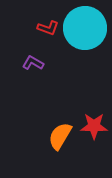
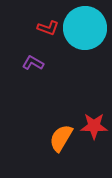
orange semicircle: moved 1 px right, 2 px down
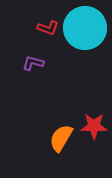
purple L-shape: rotated 15 degrees counterclockwise
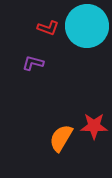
cyan circle: moved 2 px right, 2 px up
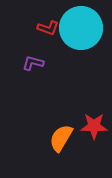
cyan circle: moved 6 px left, 2 px down
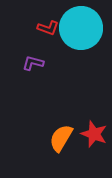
red star: moved 8 px down; rotated 20 degrees clockwise
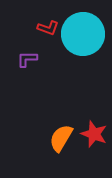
cyan circle: moved 2 px right, 6 px down
purple L-shape: moved 6 px left, 4 px up; rotated 15 degrees counterclockwise
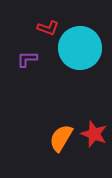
cyan circle: moved 3 px left, 14 px down
